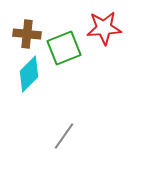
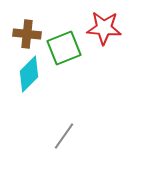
red star: rotated 8 degrees clockwise
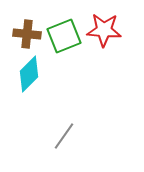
red star: moved 2 px down
green square: moved 12 px up
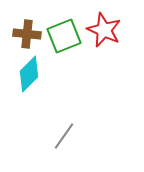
red star: rotated 20 degrees clockwise
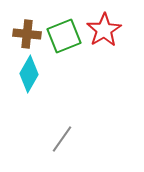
red star: rotated 16 degrees clockwise
cyan diamond: rotated 15 degrees counterclockwise
gray line: moved 2 px left, 3 px down
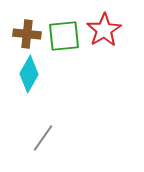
green square: rotated 16 degrees clockwise
gray line: moved 19 px left, 1 px up
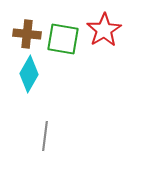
green square: moved 1 px left, 3 px down; rotated 16 degrees clockwise
gray line: moved 2 px right, 2 px up; rotated 28 degrees counterclockwise
